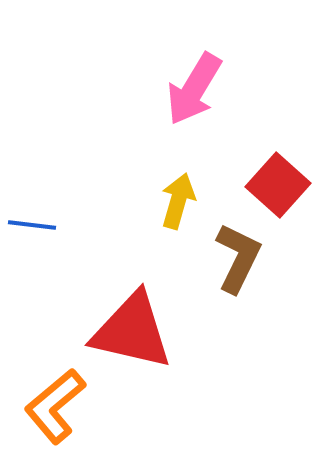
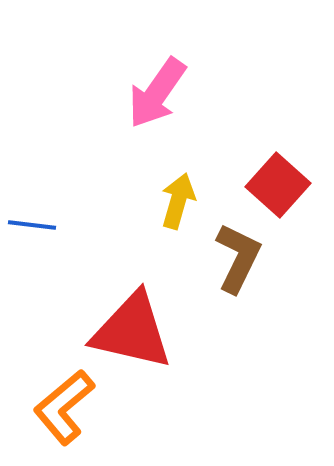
pink arrow: moved 37 px left, 4 px down; rotated 4 degrees clockwise
orange L-shape: moved 9 px right, 1 px down
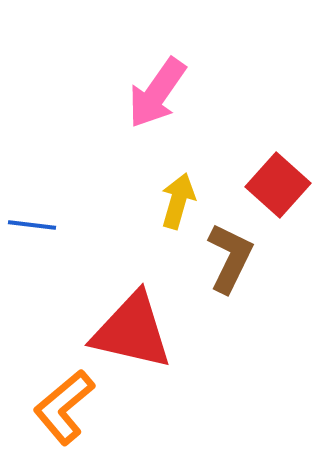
brown L-shape: moved 8 px left
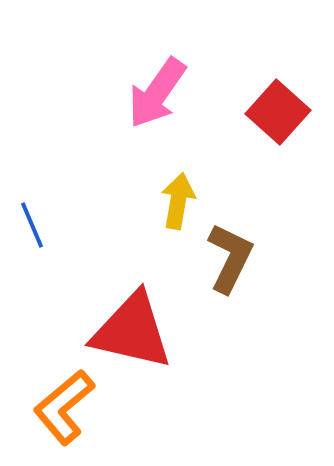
red square: moved 73 px up
yellow arrow: rotated 6 degrees counterclockwise
blue line: rotated 60 degrees clockwise
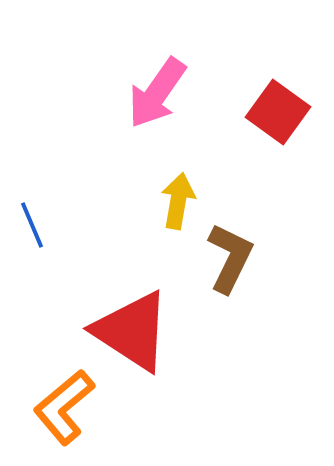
red square: rotated 6 degrees counterclockwise
red triangle: rotated 20 degrees clockwise
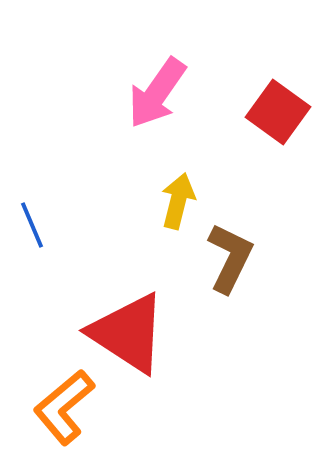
yellow arrow: rotated 4 degrees clockwise
red triangle: moved 4 px left, 2 px down
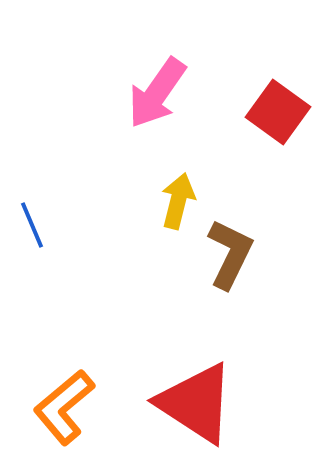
brown L-shape: moved 4 px up
red triangle: moved 68 px right, 70 px down
